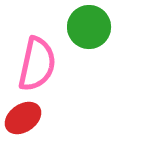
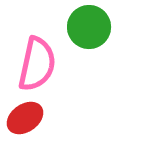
red ellipse: moved 2 px right
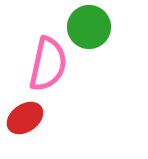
pink semicircle: moved 11 px right
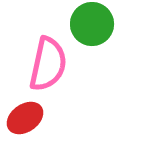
green circle: moved 3 px right, 3 px up
